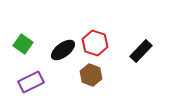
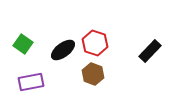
black rectangle: moved 9 px right
brown hexagon: moved 2 px right, 1 px up
purple rectangle: rotated 15 degrees clockwise
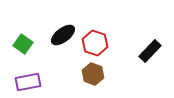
black ellipse: moved 15 px up
purple rectangle: moved 3 px left
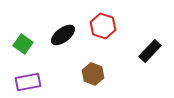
red hexagon: moved 8 px right, 17 px up
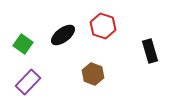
black rectangle: rotated 60 degrees counterclockwise
purple rectangle: rotated 35 degrees counterclockwise
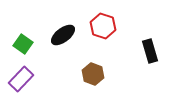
purple rectangle: moved 7 px left, 3 px up
